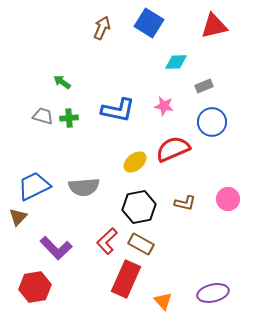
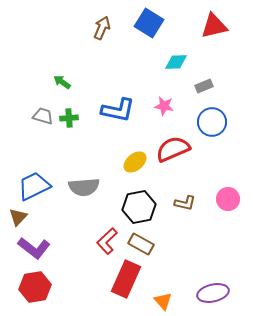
purple L-shape: moved 22 px left; rotated 8 degrees counterclockwise
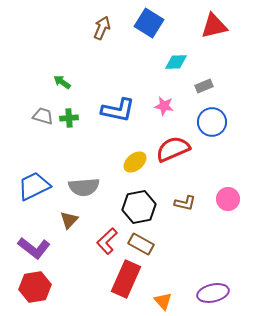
brown triangle: moved 51 px right, 3 px down
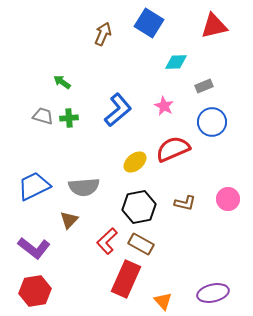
brown arrow: moved 1 px right, 6 px down
pink star: rotated 18 degrees clockwise
blue L-shape: rotated 52 degrees counterclockwise
red hexagon: moved 4 px down
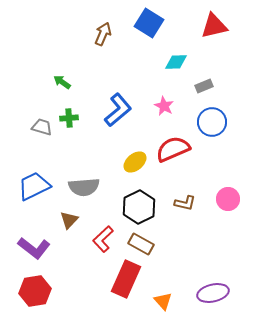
gray trapezoid: moved 1 px left, 11 px down
black hexagon: rotated 16 degrees counterclockwise
red L-shape: moved 4 px left, 2 px up
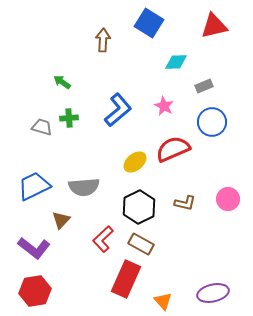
brown arrow: moved 6 px down; rotated 20 degrees counterclockwise
brown triangle: moved 8 px left
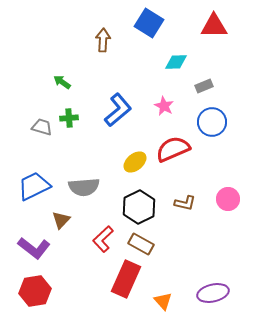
red triangle: rotated 12 degrees clockwise
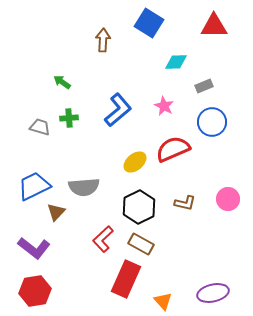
gray trapezoid: moved 2 px left
brown triangle: moved 5 px left, 8 px up
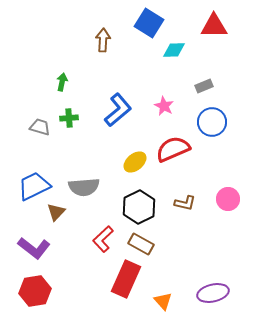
cyan diamond: moved 2 px left, 12 px up
green arrow: rotated 66 degrees clockwise
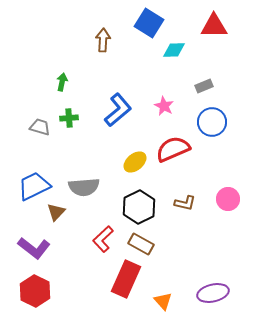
red hexagon: rotated 24 degrees counterclockwise
